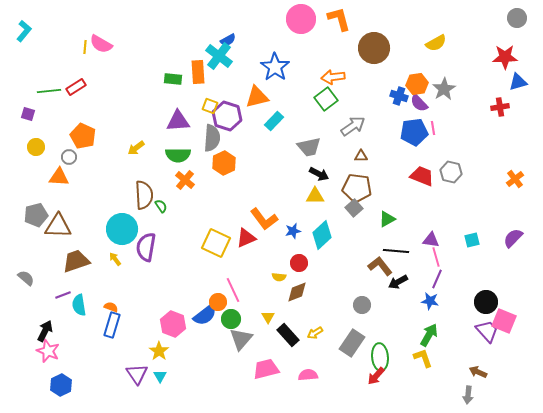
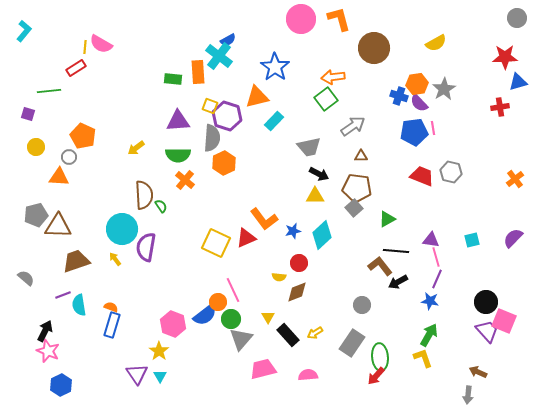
red rectangle at (76, 87): moved 19 px up
pink trapezoid at (266, 369): moved 3 px left
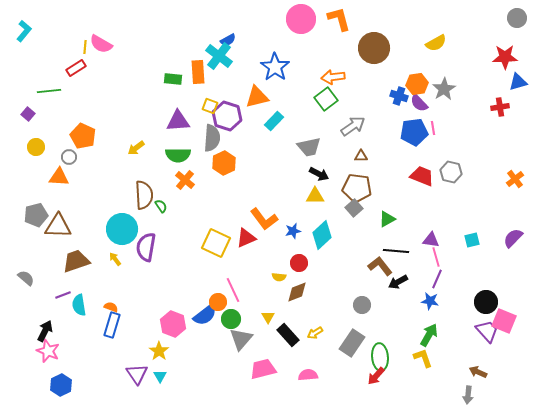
purple square at (28, 114): rotated 24 degrees clockwise
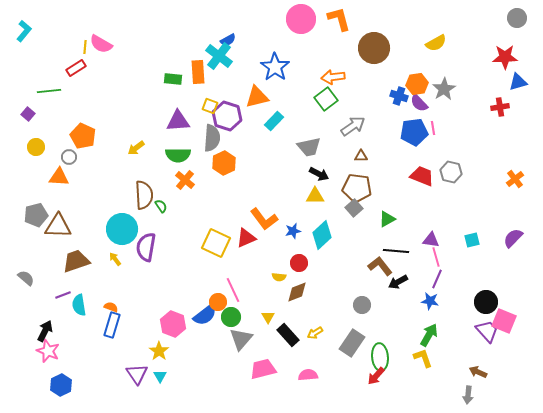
green circle at (231, 319): moved 2 px up
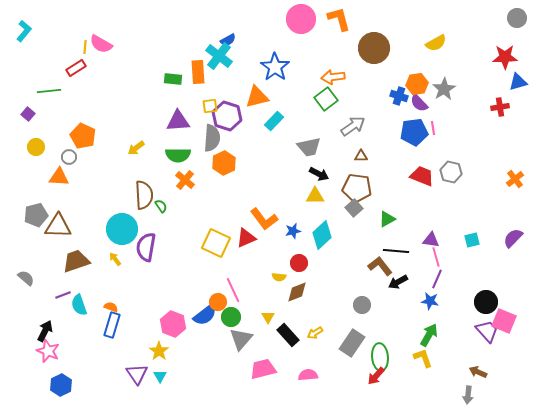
yellow square at (210, 106): rotated 28 degrees counterclockwise
cyan semicircle at (79, 305): rotated 10 degrees counterclockwise
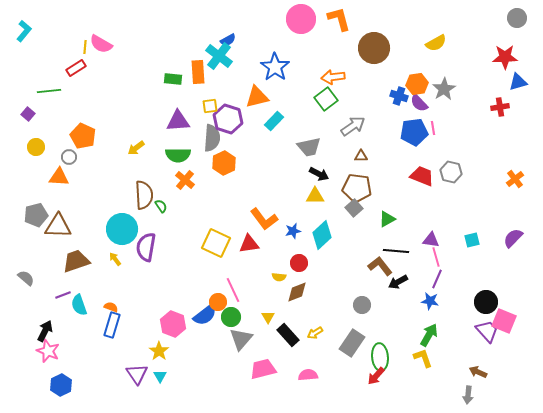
purple hexagon at (227, 116): moved 1 px right, 3 px down
red triangle at (246, 238): moved 3 px right, 6 px down; rotated 15 degrees clockwise
